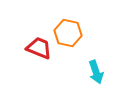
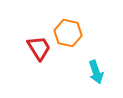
red trapezoid: rotated 36 degrees clockwise
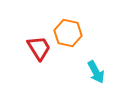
cyan arrow: rotated 10 degrees counterclockwise
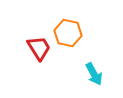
cyan arrow: moved 2 px left, 2 px down
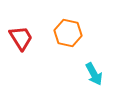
red trapezoid: moved 18 px left, 10 px up
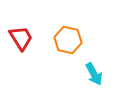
orange hexagon: moved 7 px down
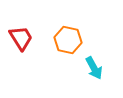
cyan arrow: moved 6 px up
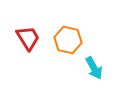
red trapezoid: moved 7 px right
